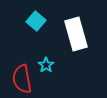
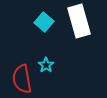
cyan square: moved 8 px right, 1 px down
white rectangle: moved 3 px right, 13 px up
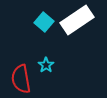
white rectangle: moved 2 px left, 1 px up; rotated 72 degrees clockwise
red semicircle: moved 1 px left
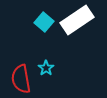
cyan star: moved 3 px down
